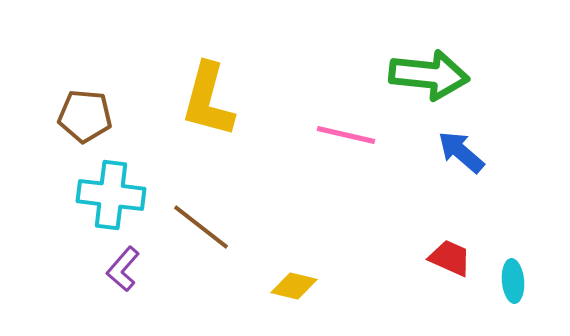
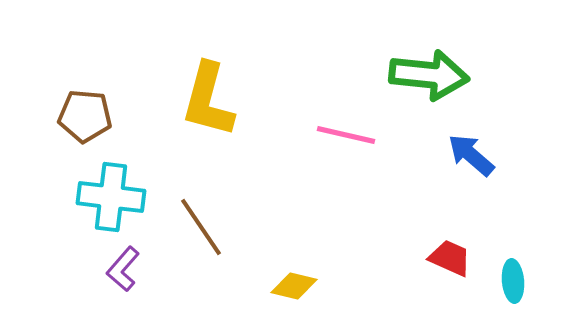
blue arrow: moved 10 px right, 3 px down
cyan cross: moved 2 px down
brown line: rotated 18 degrees clockwise
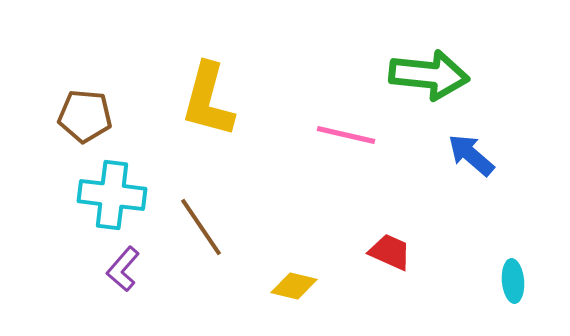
cyan cross: moved 1 px right, 2 px up
red trapezoid: moved 60 px left, 6 px up
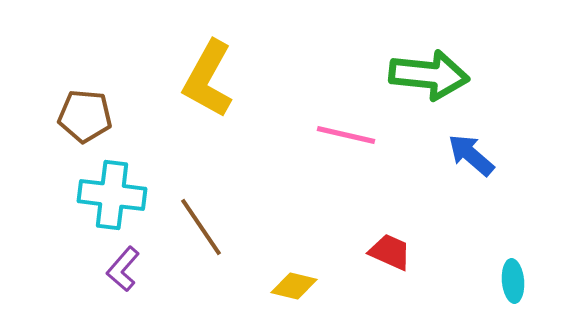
yellow L-shape: moved 21 px up; rotated 14 degrees clockwise
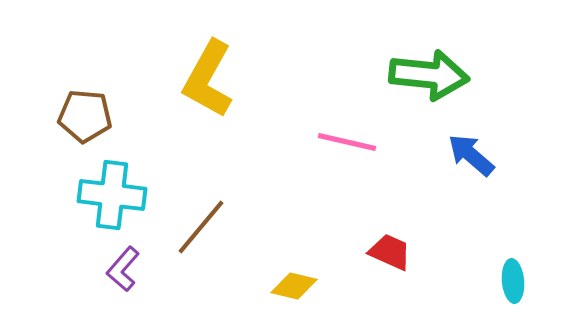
pink line: moved 1 px right, 7 px down
brown line: rotated 74 degrees clockwise
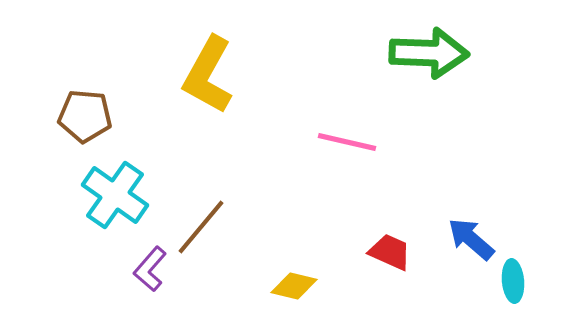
green arrow: moved 22 px up; rotated 4 degrees counterclockwise
yellow L-shape: moved 4 px up
blue arrow: moved 84 px down
cyan cross: moved 3 px right; rotated 28 degrees clockwise
purple L-shape: moved 27 px right
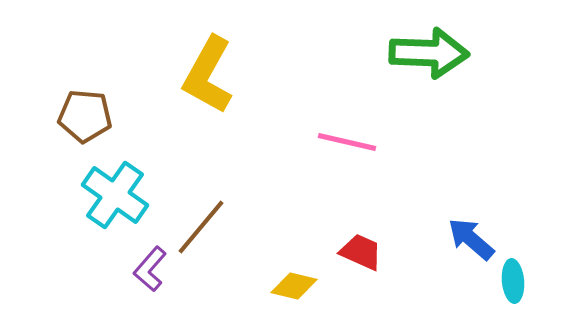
red trapezoid: moved 29 px left
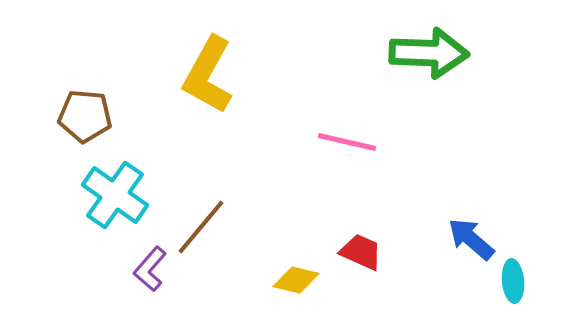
yellow diamond: moved 2 px right, 6 px up
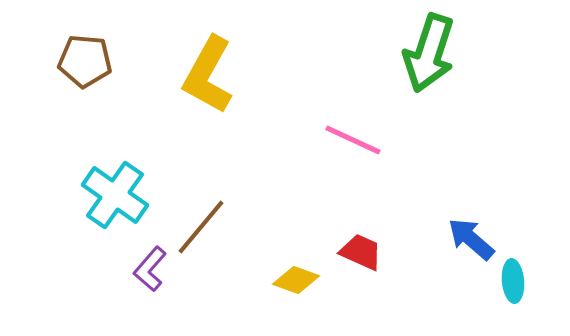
green arrow: rotated 106 degrees clockwise
brown pentagon: moved 55 px up
pink line: moved 6 px right, 2 px up; rotated 12 degrees clockwise
yellow diamond: rotated 6 degrees clockwise
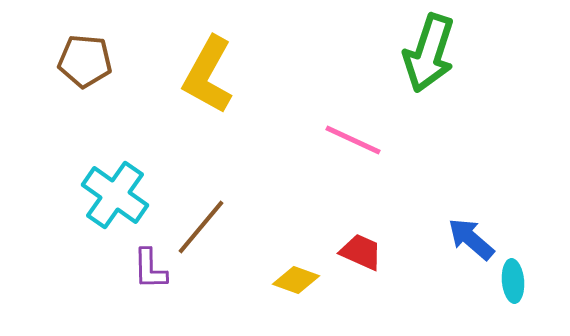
purple L-shape: rotated 42 degrees counterclockwise
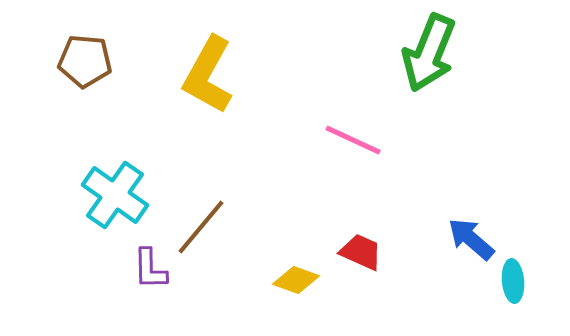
green arrow: rotated 4 degrees clockwise
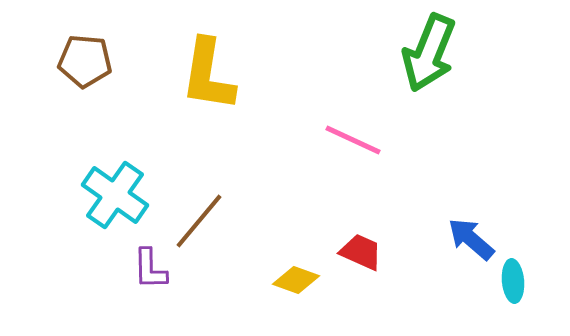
yellow L-shape: rotated 20 degrees counterclockwise
brown line: moved 2 px left, 6 px up
